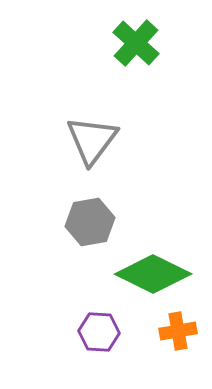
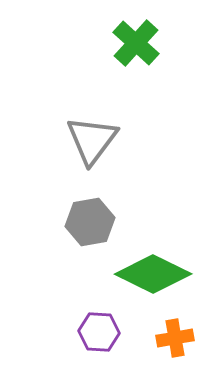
orange cross: moved 3 px left, 7 px down
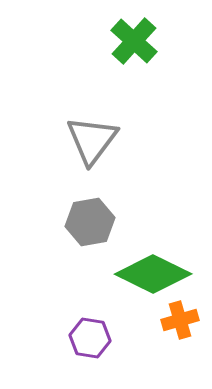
green cross: moved 2 px left, 2 px up
purple hexagon: moved 9 px left, 6 px down; rotated 6 degrees clockwise
orange cross: moved 5 px right, 18 px up; rotated 6 degrees counterclockwise
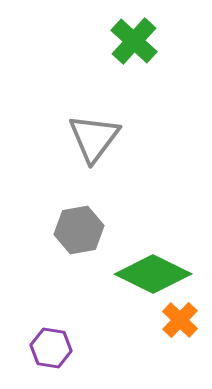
gray triangle: moved 2 px right, 2 px up
gray hexagon: moved 11 px left, 8 px down
orange cross: rotated 30 degrees counterclockwise
purple hexagon: moved 39 px left, 10 px down
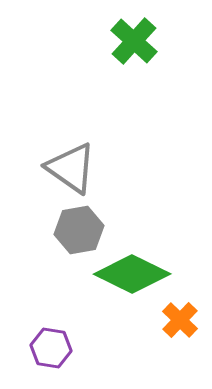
gray triangle: moved 23 px left, 30 px down; rotated 32 degrees counterclockwise
green diamond: moved 21 px left
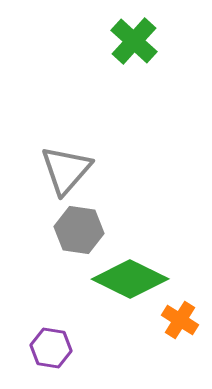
gray triangle: moved 5 px left, 2 px down; rotated 36 degrees clockwise
gray hexagon: rotated 18 degrees clockwise
green diamond: moved 2 px left, 5 px down
orange cross: rotated 12 degrees counterclockwise
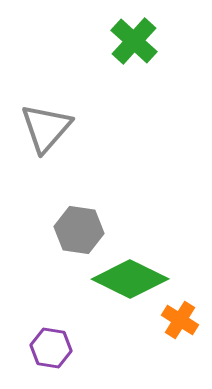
gray triangle: moved 20 px left, 42 px up
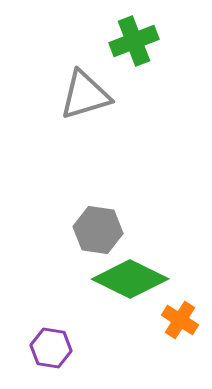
green cross: rotated 27 degrees clockwise
gray triangle: moved 39 px right, 33 px up; rotated 32 degrees clockwise
gray hexagon: moved 19 px right
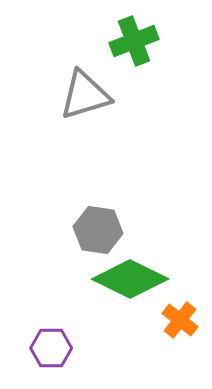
orange cross: rotated 6 degrees clockwise
purple hexagon: rotated 9 degrees counterclockwise
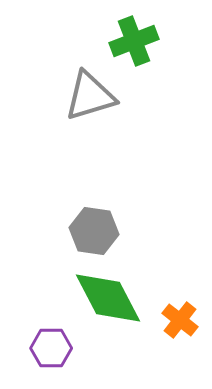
gray triangle: moved 5 px right, 1 px down
gray hexagon: moved 4 px left, 1 px down
green diamond: moved 22 px left, 19 px down; rotated 36 degrees clockwise
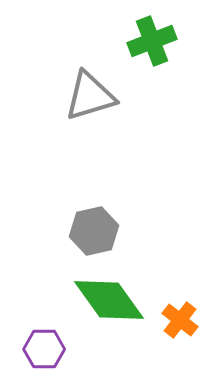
green cross: moved 18 px right
gray hexagon: rotated 21 degrees counterclockwise
green diamond: moved 1 px right, 2 px down; rotated 8 degrees counterclockwise
purple hexagon: moved 7 px left, 1 px down
